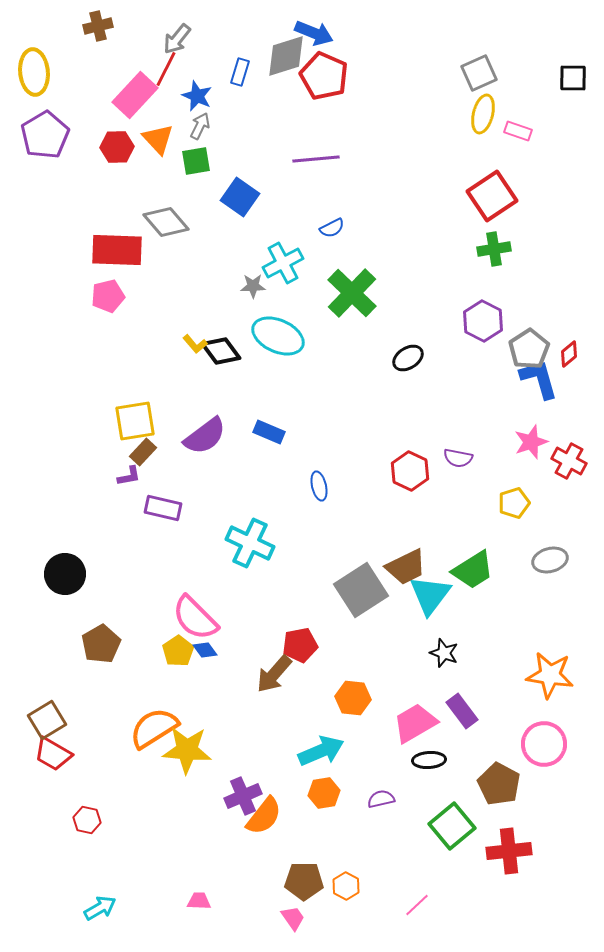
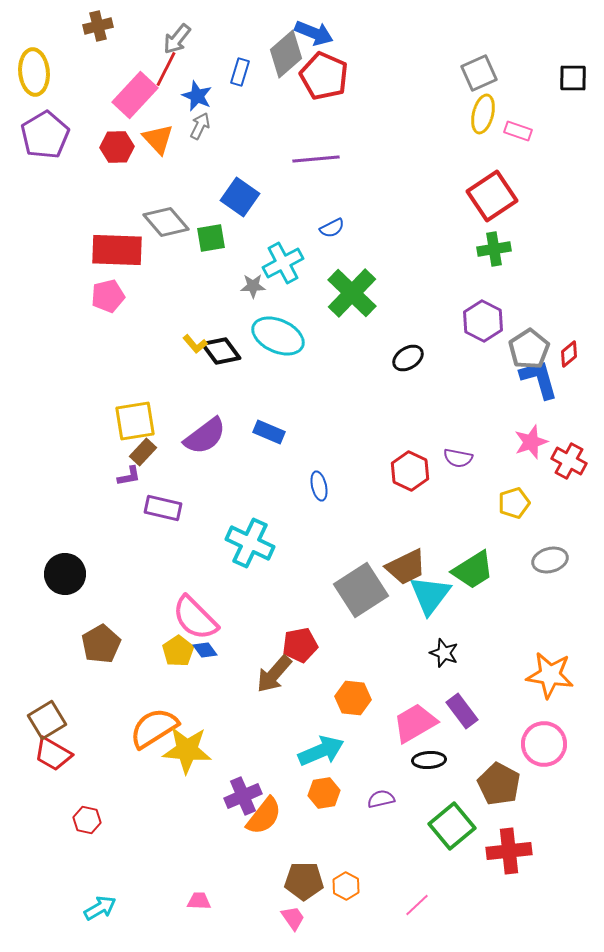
gray diamond at (286, 56): moved 2 px up; rotated 24 degrees counterclockwise
green square at (196, 161): moved 15 px right, 77 px down
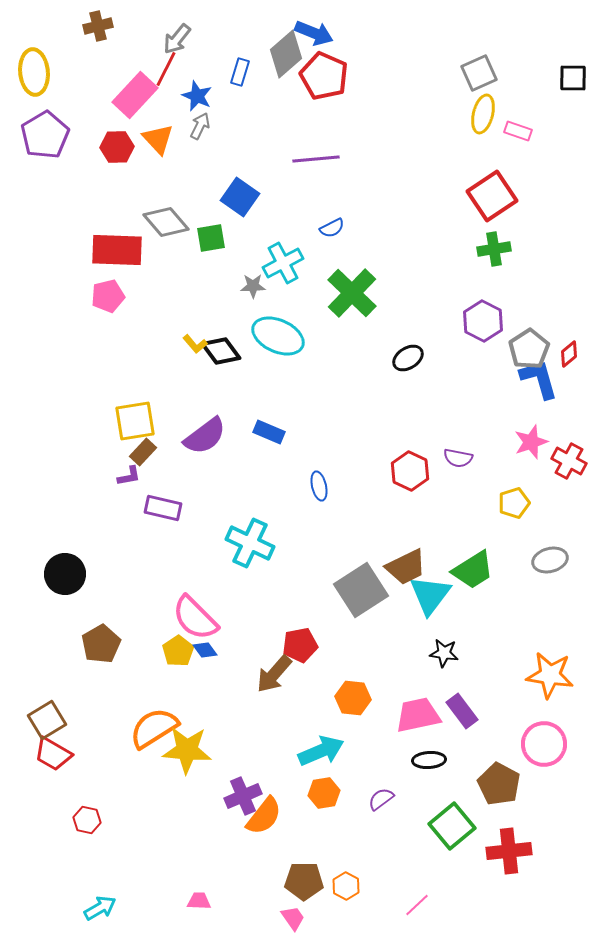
black star at (444, 653): rotated 12 degrees counterclockwise
pink trapezoid at (415, 723): moved 3 px right, 8 px up; rotated 18 degrees clockwise
purple semicircle at (381, 799): rotated 24 degrees counterclockwise
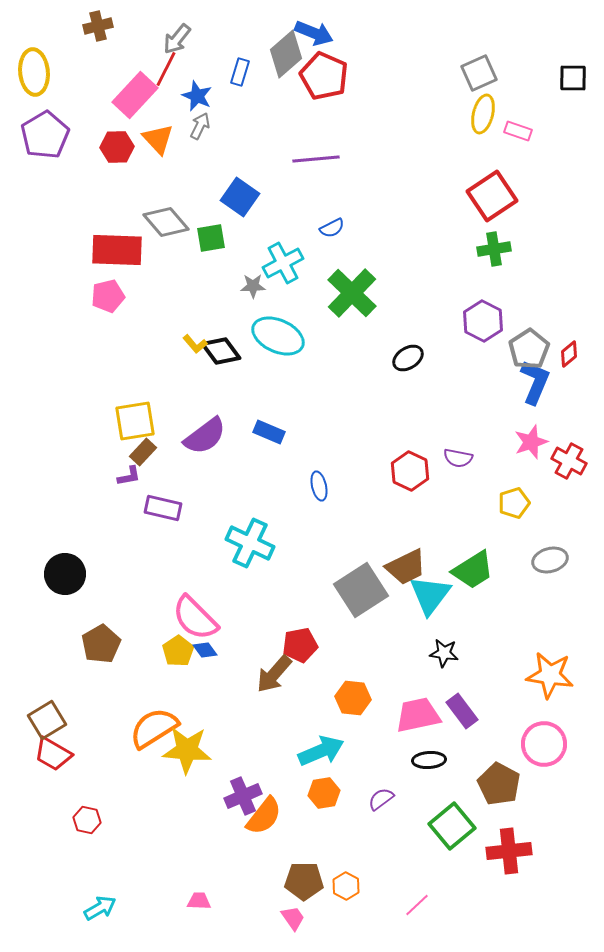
blue L-shape at (539, 379): moved 4 px left, 3 px down; rotated 39 degrees clockwise
